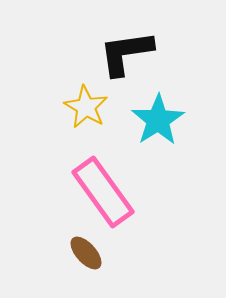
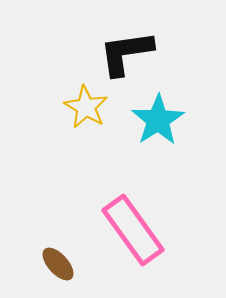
pink rectangle: moved 30 px right, 38 px down
brown ellipse: moved 28 px left, 11 px down
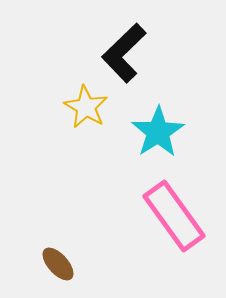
black L-shape: moved 2 px left; rotated 36 degrees counterclockwise
cyan star: moved 12 px down
pink rectangle: moved 41 px right, 14 px up
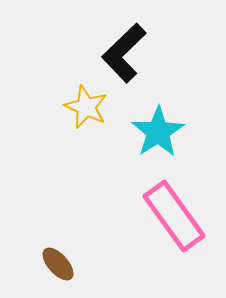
yellow star: rotated 6 degrees counterclockwise
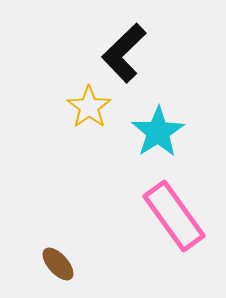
yellow star: moved 3 px right; rotated 12 degrees clockwise
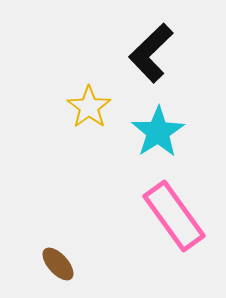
black L-shape: moved 27 px right
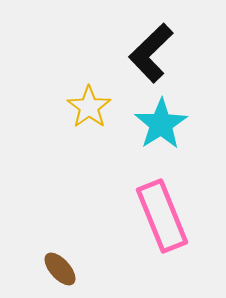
cyan star: moved 3 px right, 8 px up
pink rectangle: moved 12 px left; rotated 14 degrees clockwise
brown ellipse: moved 2 px right, 5 px down
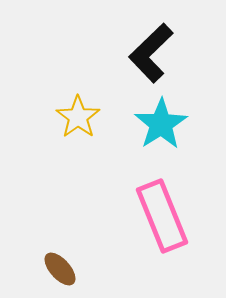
yellow star: moved 11 px left, 10 px down
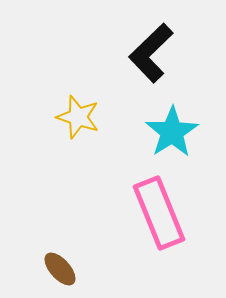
yellow star: rotated 18 degrees counterclockwise
cyan star: moved 11 px right, 8 px down
pink rectangle: moved 3 px left, 3 px up
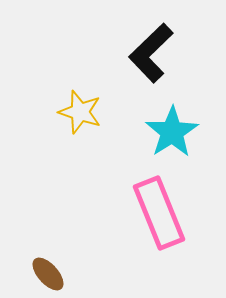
yellow star: moved 2 px right, 5 px up
brown ellipse: moved 12 px left, 5 px down
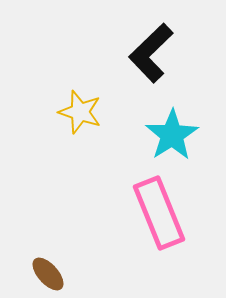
cyan star: moved 3 px down
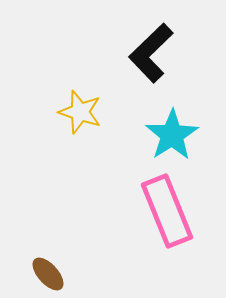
pink rectangle: moved 8 px right, 2 px up
